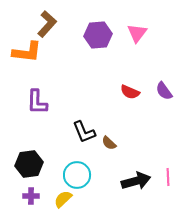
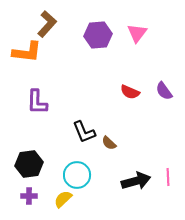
purple cross: moved 2 px left
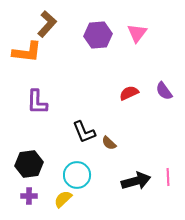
red semicircle: moved 1 px left, 1 px down; rotated 132 degrees clockwise
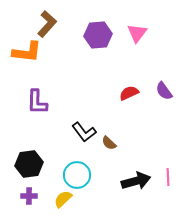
black L-shape: rotated 15 degrees counterclockwise
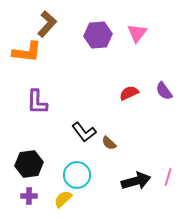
pink line: rotated 18 degrees clockwise
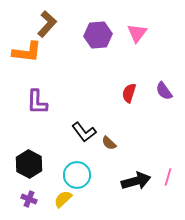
red semicircle: rotated 48 degrees counterclockwise
black hexagon: rotated 24 degrees counterclockwise
purple cross: moved 3 px down; rotated 21 degrees clockwise
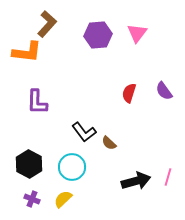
cyan circle: moved 5 px left, 8 px up
purple cross: moved 3 px right
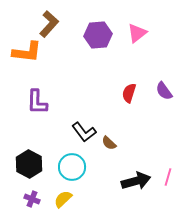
brown L-shape: moved 2 px right
pink triangle: rotated 15 degrees clockwise
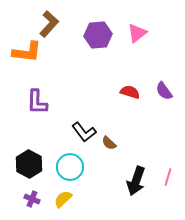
red semicircle: moved 1 px right, 1 px up; rotated 90 degrees clockwise
cyan circle: moved 2 px left
black arrow: rotated 124 degrees clockwise
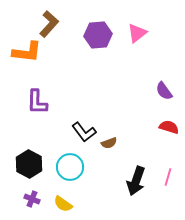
red semicircle: moved 39 px right, 35 px down
brown semicircle: rotated 63 degrees counterclockwise
yellow semicircle: moved 5 px down; rotated 102 degrees counterclockwise
